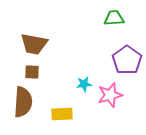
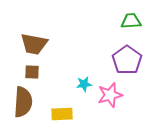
green trapezoid: moved 17 px right, 3 px down
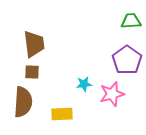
brown trapezoid: rotated 108 degrees counterclockwise
pink star: moved 2 px right, 1 px up
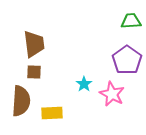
brown square: moved 2 px right
cyan star: rotated 28 degrees counterclockwise
pink star: rotated 30 degrees counterclockwise
brown semicircle: moved 2 px left, 1 px up
yellow rectangle: moved 10 px left, 1 px up
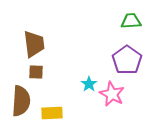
brown square: moved 2 px right
cyan star: moved 5 px right
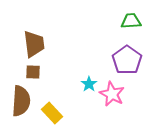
brown square: moved 3 px left
yellow rectangle: rotated 50 degrees clockwise
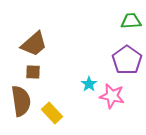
brown trapezoid: rotated 56 degrees clockwise
pink star: moved 2 px down; rotated 15 degrees counterclockwise
brown semicircle: rotated 12 degrees counterclockwise
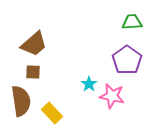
green trapezoid: moved 1 px right, 1 px down
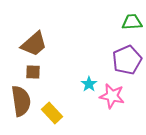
purple pentagon: rotated 12 degrees clockwise
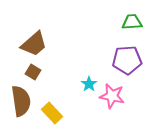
purple pentagon: rotated 20 degrees clockwise
brown square: rotated 28 degrees clockwise
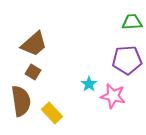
pink star: moved 1 px right
